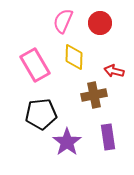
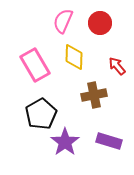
red arrow: moved 3 px right, 5 px up; rotated 36 degrees clockwise
black pentagon: rotated 24 degrees counterclockwise
purple rectangle: moved 1 px right, 4 px down; rotated 65 degrees counterclockwise
purple star: moved 2 px left
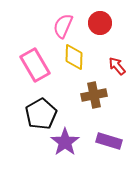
pink semicircle: moved 5 px down
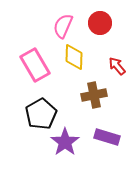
purple rectangle: moved 2 px left, 4 px up
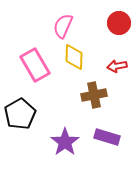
red circle: moved 19 px right
red arrow: rotated 60 degrees counterclockwise
black pentagon: moved 21 px left
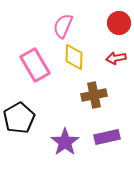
red arrow: moved 1 px left, 8 px up
black pentagon: moved 1 px left, 4 px down
purple rectangle: rotated 30 degrees counterclockwise
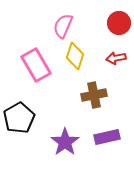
yellow diamond: moved 1 px right, 1 px up; rotated 16 degrees clockwise
pink rectangle: moved 1 px right
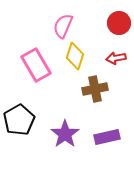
brown cross: moved 1 px right, 6 px up
black pentagon: moved 2 px down
purple star: moved 8 px up
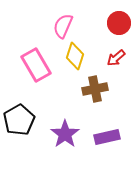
red arrow: rotated 30 degrees counterclockwise
